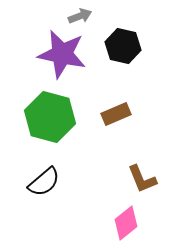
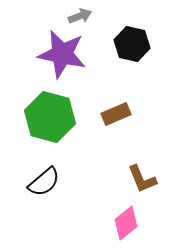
black hexagon: moved 9 px right, 2 px up
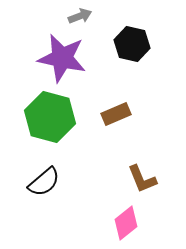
purple star: moved 4 px down
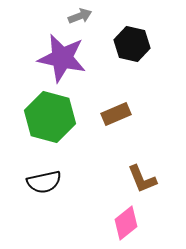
black semicircle: rotated 28 degrees clockwise
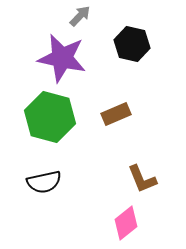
gray arrow: rotated 25 degrees counterclockwise
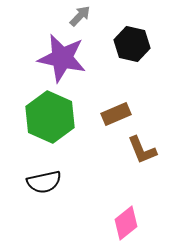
green hexagon: rotated 9 degrees clockwise
brown L-shape: moved 29 px up
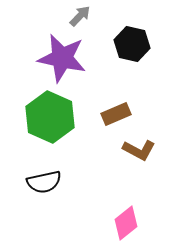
brown L-shape: moved 3 px left; rotated 40 degrees counterclockwise
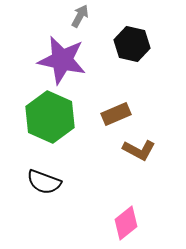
gray arrow: rotated 15 degrees counterclockwise
purple star: moved 2 px down
black semicircle: rotated 32 degrees clockwise
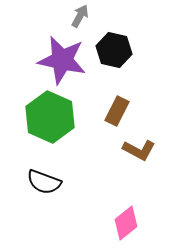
black hexagon: moved 18 px left, 6 px down
brown rectangle: moved 1 px right, 3 px up; rotated 40 degrees counterclockwise
